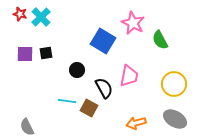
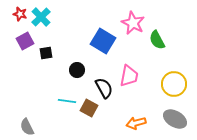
green semicircle: moved 3 px left
purple square: moved 13 px up; rotated 30 degrees counterclockwise
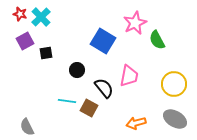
pink star: moved 2 px right; rotated 20 degrees clockwise
black semicircle: rotated 10 degrees counterclockwise
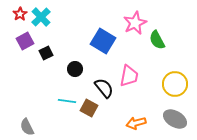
red star: rotated 24 degrees clockwise
black square: rotated 16 degrees counterclockwise
black circle: moved 2 px left, 1 px up
yellow circle: moved 1 px right
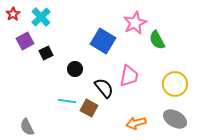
red star: moved 7 px left
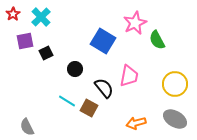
purple square: rotated 18 degrees clockwise
cyan line: rotated 24 degrees clockwise
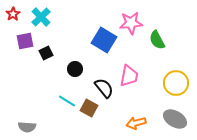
pink star: moved 4 px left; rotated 20 degrees clockwise
blue square: moved 1 px right, 1 px up
yellow circle: moved 1 px right, 1 px up
gray semicircle: rotated 60 degrees counterclockwise
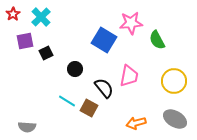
yellow circle: moved 2 px left, 2 px up
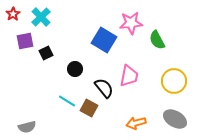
gray semicircle: rotated 18 degrees counterclockwise
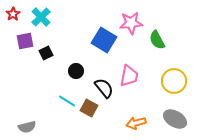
black circle: moved 1 px right, 2 px down
